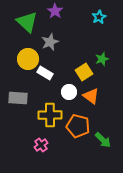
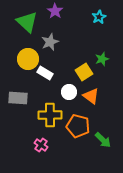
pink cross: rotated 16 degrees counterclockwise
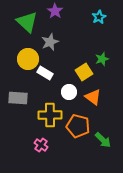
orange triangle: moved 2 px right, 1 px down
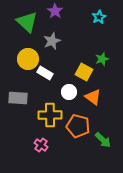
gray star: moved 2 px right, 1 px up
yellow square: rotated 30 degrees counterclockwise
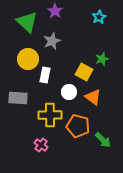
white rectangle: moved 2 px down; rotated 70 degrees clockwise
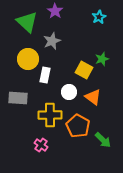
yellow square: moved 2 px up
orange pentagon: rotated 15 degrees clockwise
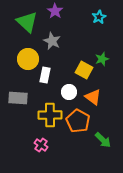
gray star: rotated 24 degrees counterclockwise
orange pentagon: moved 5 px up
